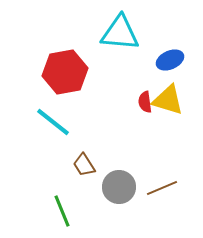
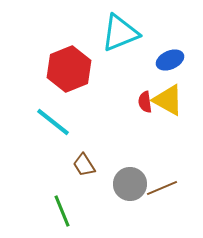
cyan triangle: rotated 27 degrees counterclockwise
red hexagon: moved 4 px right, 3 px up; rotated 12 degrees counterclockwise
yellow triangle: rotated 12 degrees clockwise
gray circle: moved 11 px right, 3 px up
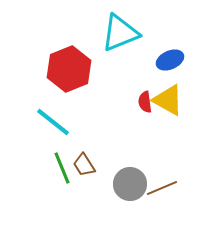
green line: moved 43 px up
